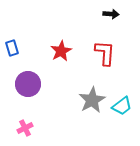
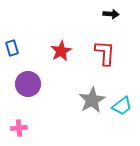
pink cross: moved 6 px left; rotated 21 degrees clockwise
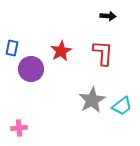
black arrow: moved 3 px left, 2 px down
blue rectangle: rotated 28 degrees clockwise
red L-shape: moved 2 px left
purple circle: moved 3 px right, 15 px up
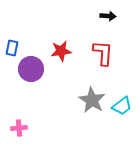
red star: rotated 20 degrees clockwise
gray star: rotated 12 degrees counterclockwise
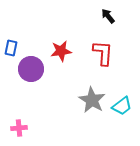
black arrow: rotated 133 degrees counterclockwise
blue rectangle: moved 1 px left
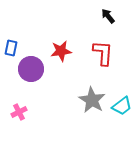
pink cross: moved 16 px up; rotated 21 degrees counterclockwise
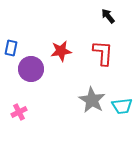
cyan trapezoid: rotated 30 degrees clockwise
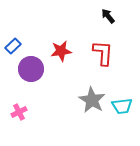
blue rectangle: moved 2 px right, 2 px up; rotated 35 degrees clockwise
